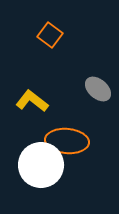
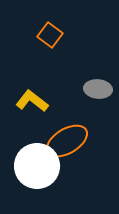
gray ellipse: rotated 36 degrees counterclockwise
orange ellipse: rotated 36 degrees counterclockwise
white circle: moved 4 px left, 1 px down
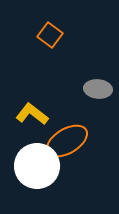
yellow L-shape: moved 13 px down
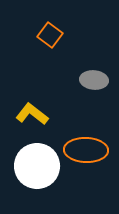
gray ellipse: moved 4 px left, 9 px up
orange ellipse: moved 19 px right, 9 px down; rotated 33 degrees clockwise
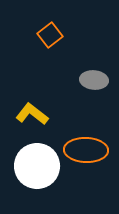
orange square: rotated 15 degrees clockwise
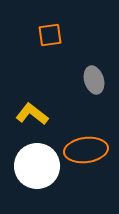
orange square: rotated 30 degrees clockwise
gray ellipse: rotated 68 degrees clockwise
orange ellipse: rotated 9 degrees counterclockwise
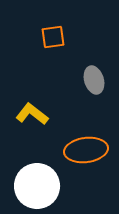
orange square: moved 3 px right, 2 px down
white circle: moved 20 px down
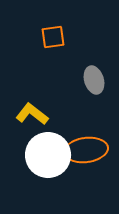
white circle: moved 11 px right, 31 px up
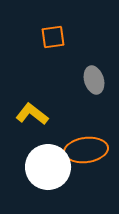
white circle: moved 12 px down
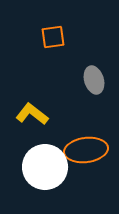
white circle: moved 3 px left
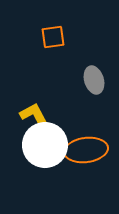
yellow L-shape: moved 3 px right, 2 px down; rotated 24 degrees clockwise
white circle: moved 22 px up
